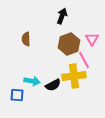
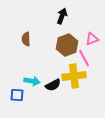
pink triangle: rotated 40 degrees clockwise
brown hexagon: moved 2 px left, 1 px down
pink line: moved 2 px up
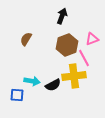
brown semicircle: rotated 32 degrees clockwise
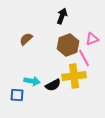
brown semicircle: rotated 16 degrees clockwise
brown hexagon: moved 1 px right
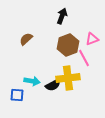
yellow cross: moved 6 px left, 2 px down
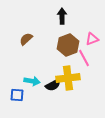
black arrow: rotated 21 degrees counterclockwise
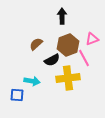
brown semicircle: moved 10 px right, 5 px down
black semicircle: moved 1 px left, 25 px up
